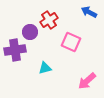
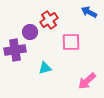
pink square: rotated 24 degrees counterclockwise
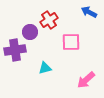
pink arrow: moved 1 px left, 1 px up
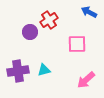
pink square: moved 6 px right, 2 px down
purple cross: moved 3 px right, 21 px down
cyan triangle: moved 1 px left, 2 px down
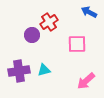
red cross: moved 2 px down
purple circle: moved 2 px right, 3 px down
purple cross: moved 1 px right
pink arrow: moved 1 px down
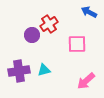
red cross: moved 2 px down
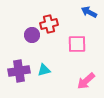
red cross: rotated 18 degrees clockwise
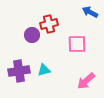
blue arrow: moved 1 px right
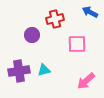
red cross: moved 6 px right, 5 px up
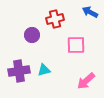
pink square: moved 1 px left, 1 px down
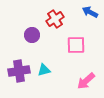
red cross: rotated 18 degrees counterclockwise
